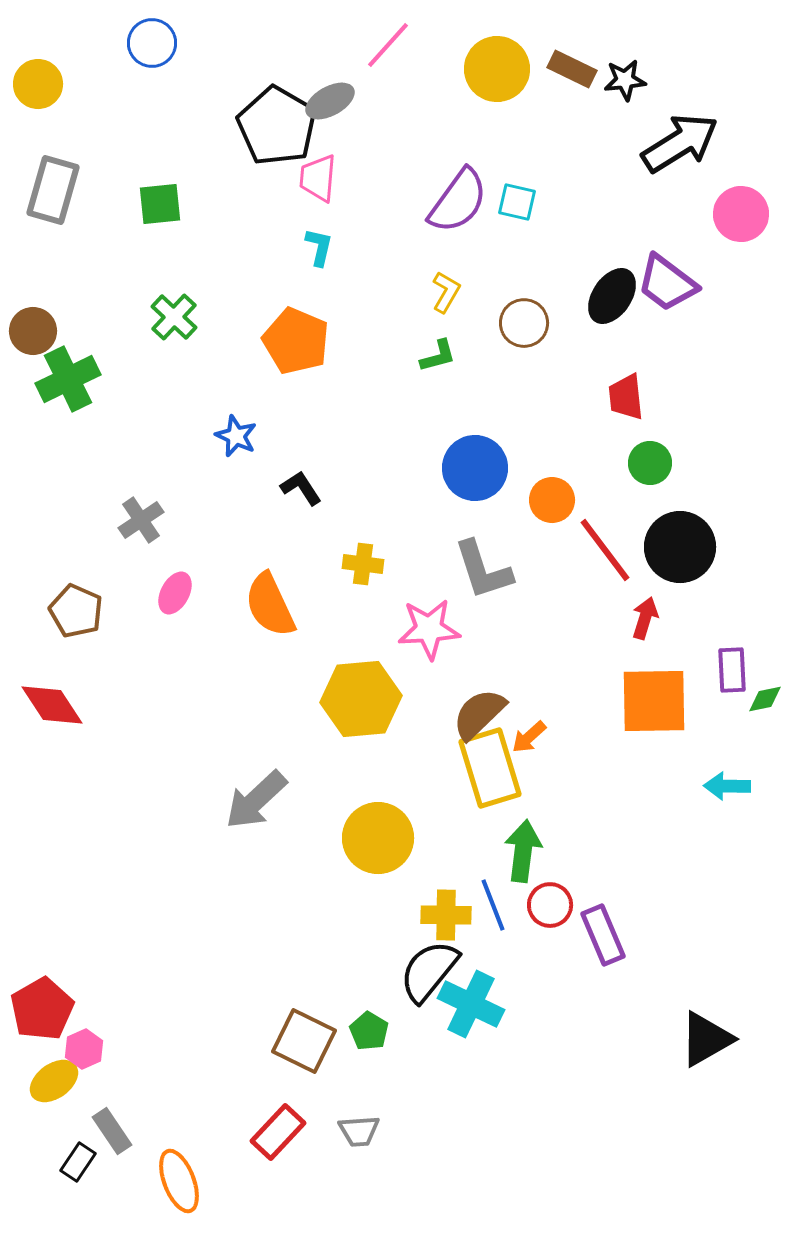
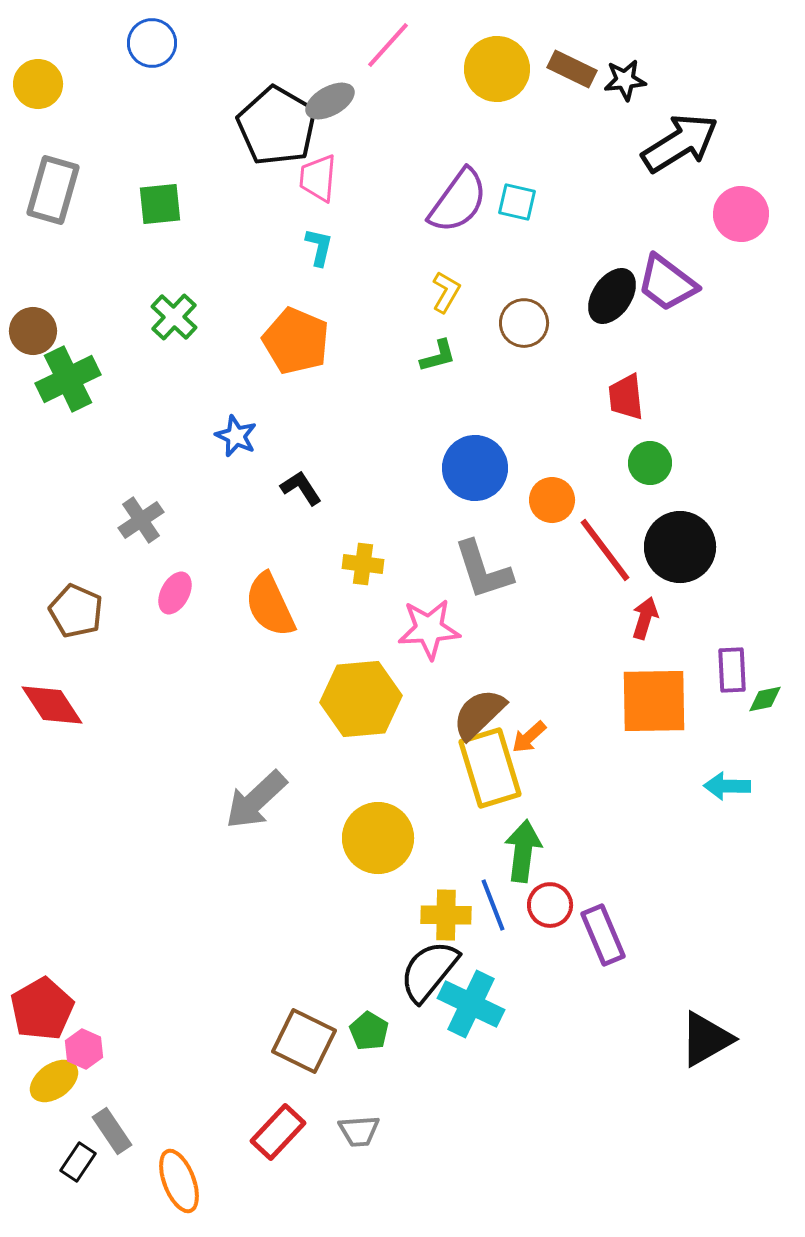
pink hexagon at (84, 1049): rotated 12 degrees counterclockwise
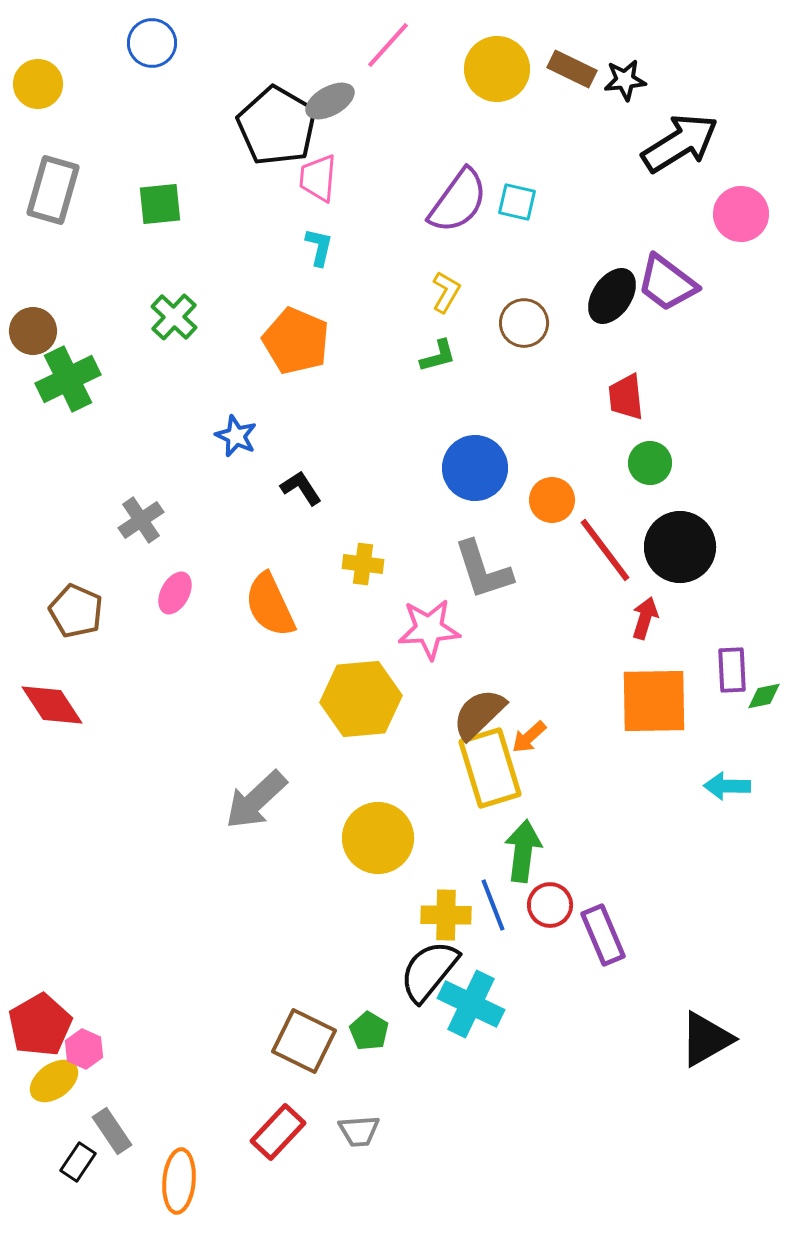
green diamond at (765, 699): moved 1 px left, 3 px up
red pentagon at (42, 1009): moved 2 px left, 16 px down
orange ellipse at (179, 1181): rotated 26 degrees clockwise
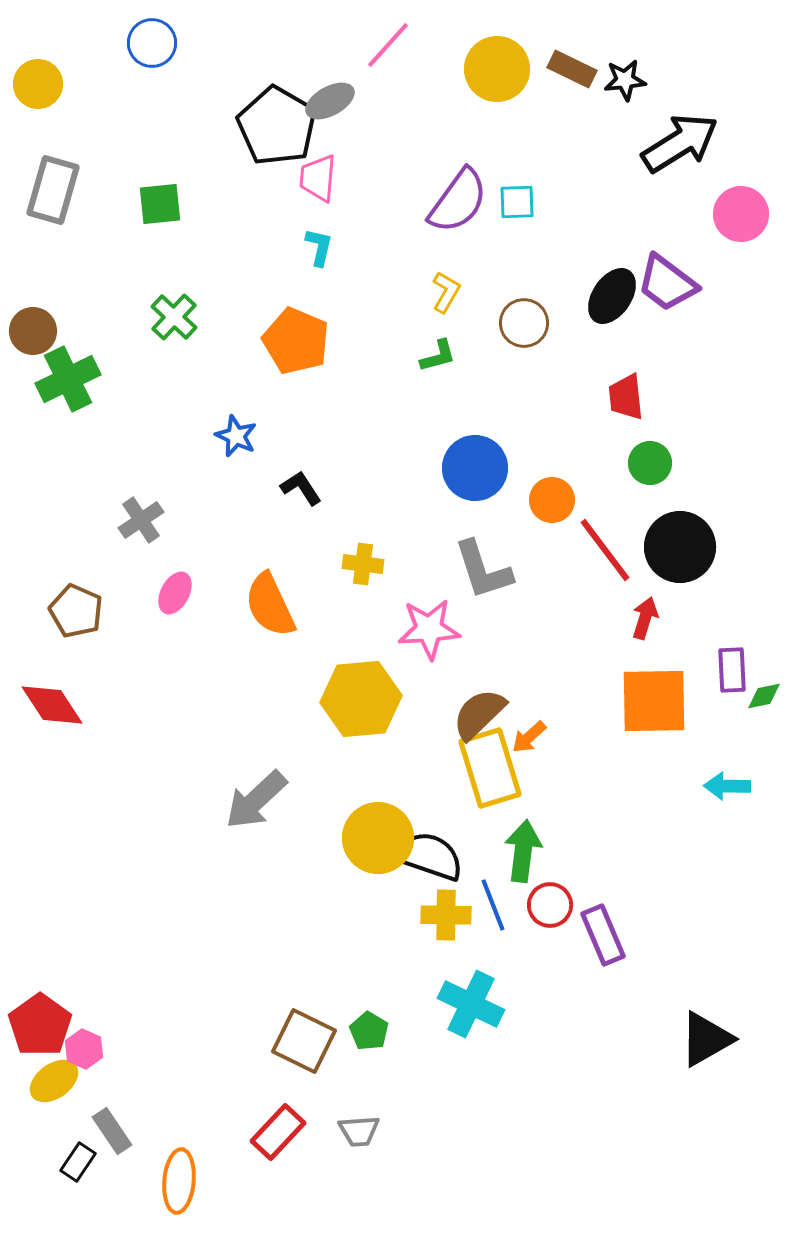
cyan square at (517, 202): rotated 15 degrees counterclockwise
black semicircle at (429, 971): moved 115 px up; rotated 70 degrees clockwise
red pentagon at (40, 1025): rotated 6 degrees counterclockwise
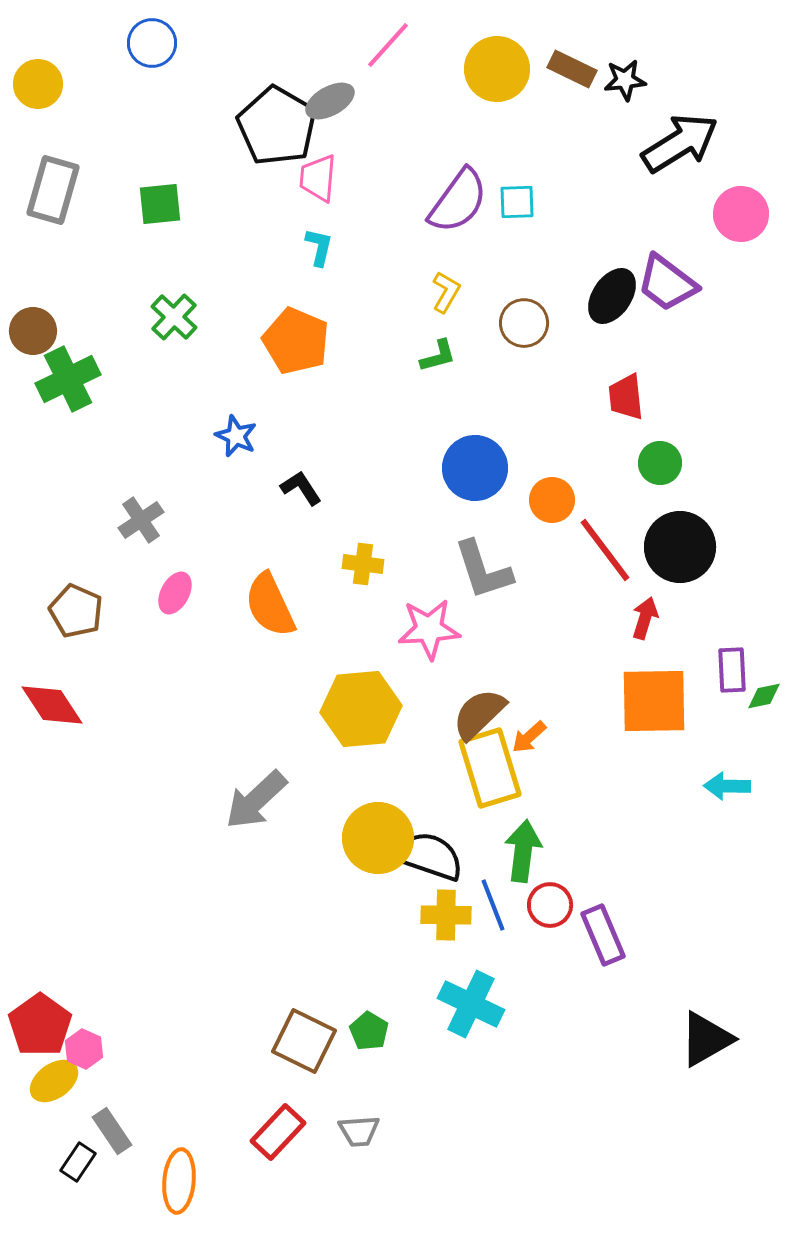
green circle at (650, 463): moved 10 px right
yellow hexagon at (361, 699): moved 10 px down
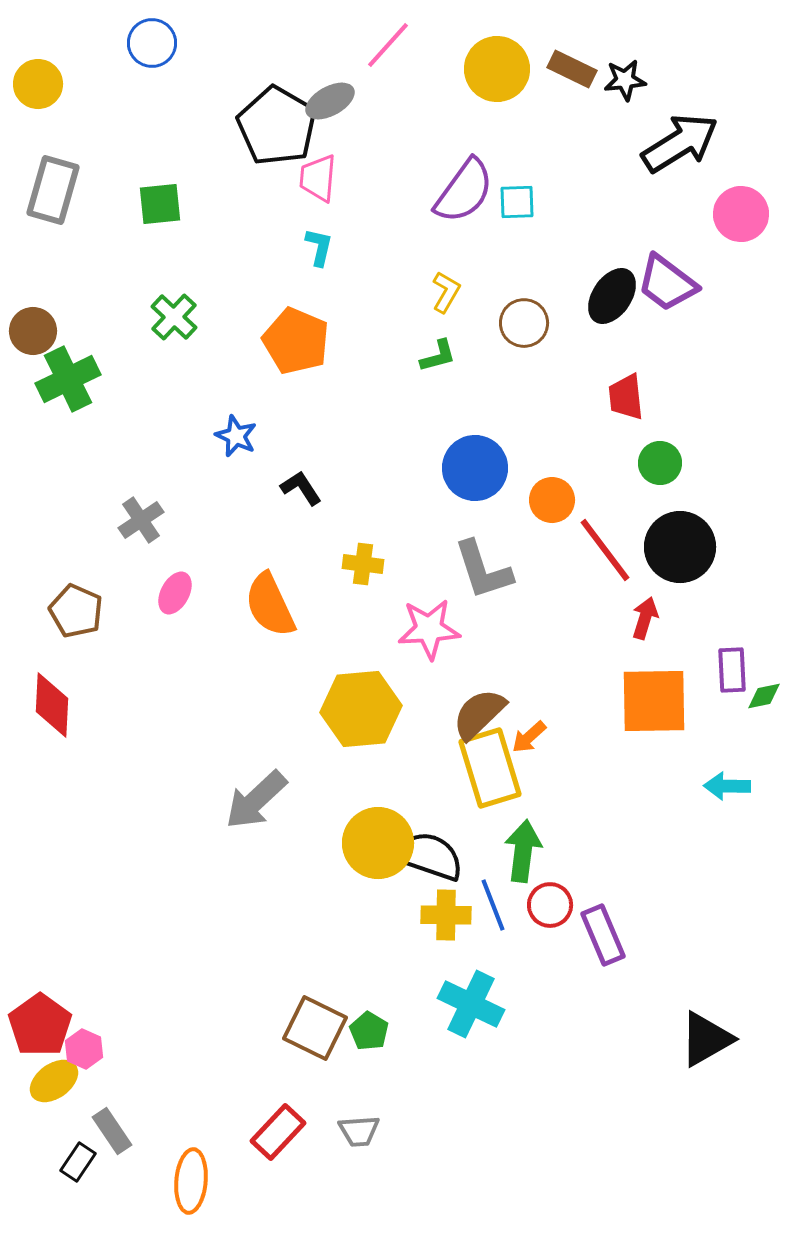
purple semicircle at (458, 201): moved 6 px right, 10 px up
red diamond at (52, 705): rotated 36 degrees clockwise
yellow circle at (378, 838): moved 5 px down
brown square at (304, 1041): moved 11 px right, 13 px up
orange ellipse at (179, 1181): moved 12 px right
